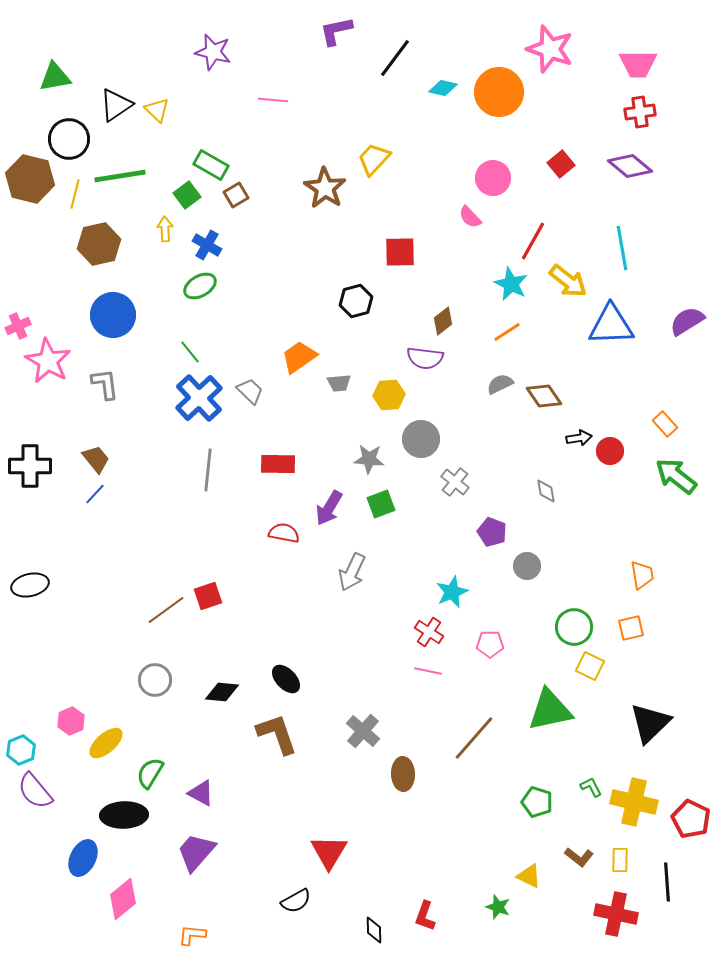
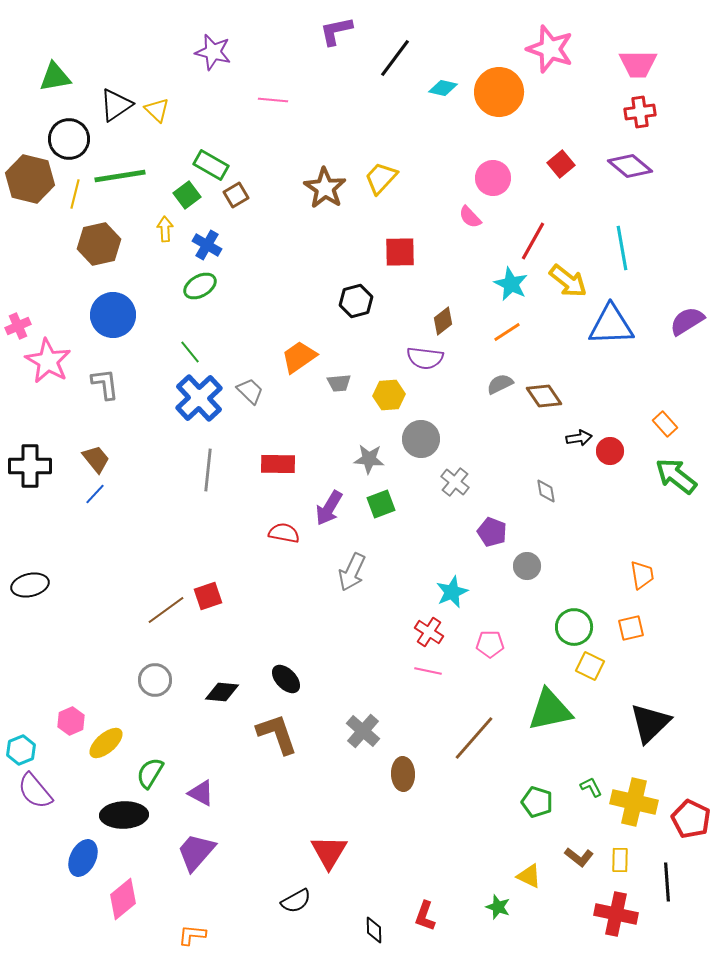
yellow trapezoid at (374, 159): moved 7 px right, 19 px down
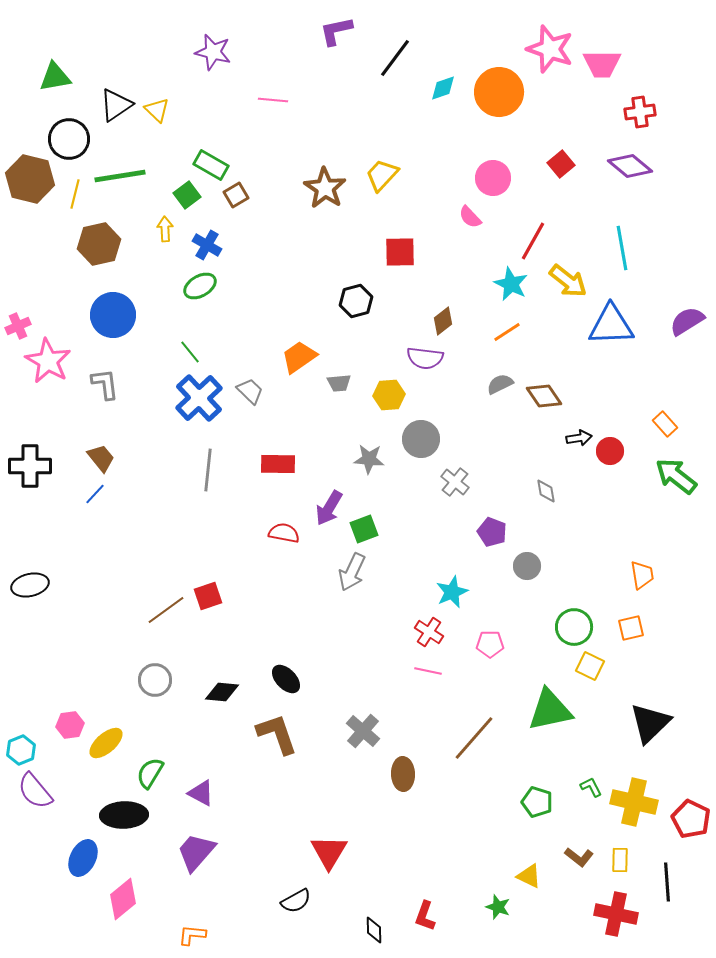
pink trapezoid at (638, 64): moved 36 px left
cyan diamond at (443, 88): rotated 32 degrees counterclockwise
yellow trapezoid at (381, 178): moved 1 px right, 3 px up
brown trapezoid at (96, 459): moved 5 px right, 1 px up
green square at (381, 504): moved 17 px left, 25 px down
pink hexagon at (71, 721): moved 1 px left, 4 px down; rotated 16 degrees clockwise
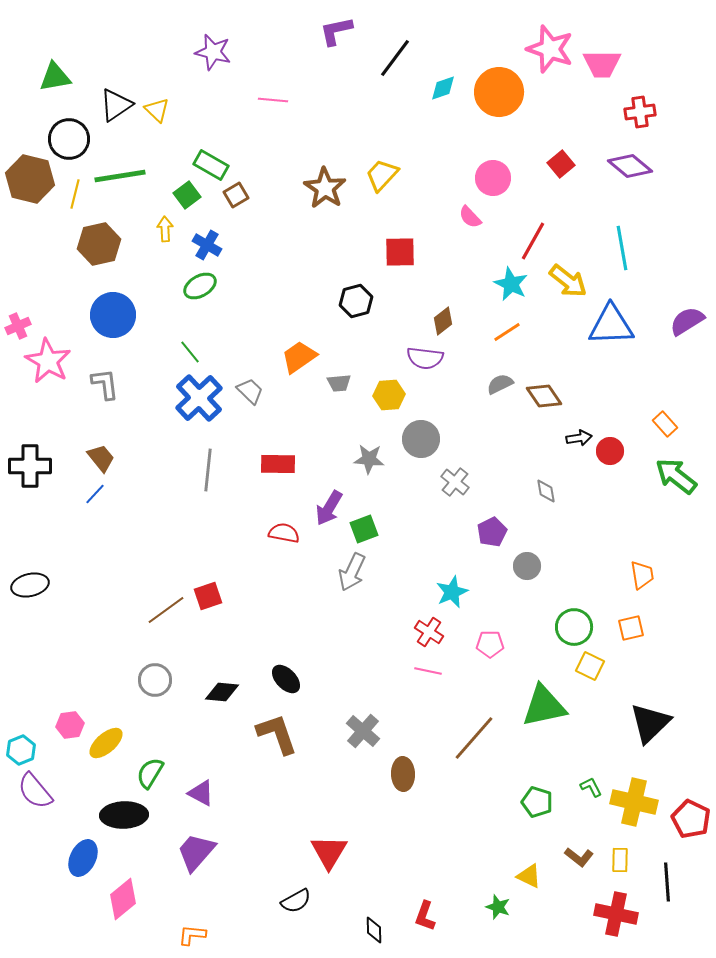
purple pentagon at (492, 532): rotated 24 degrees clockwise
green triangle at (550, 710): moved 6 px left, 4 px up
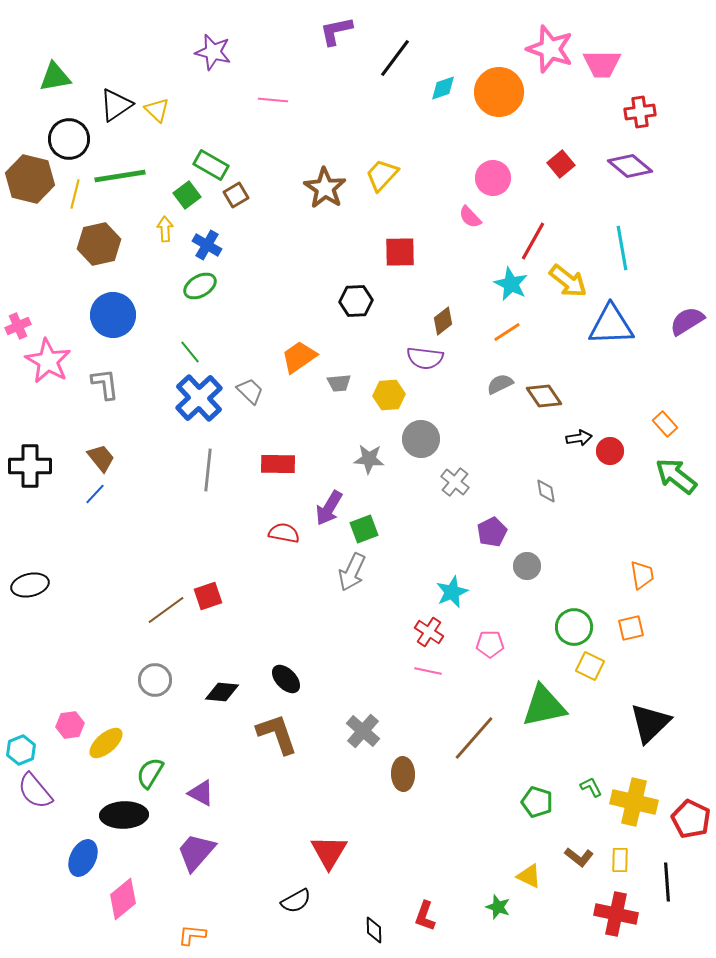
black hexagon at (356, 301): rotated 12 degrees clockwise
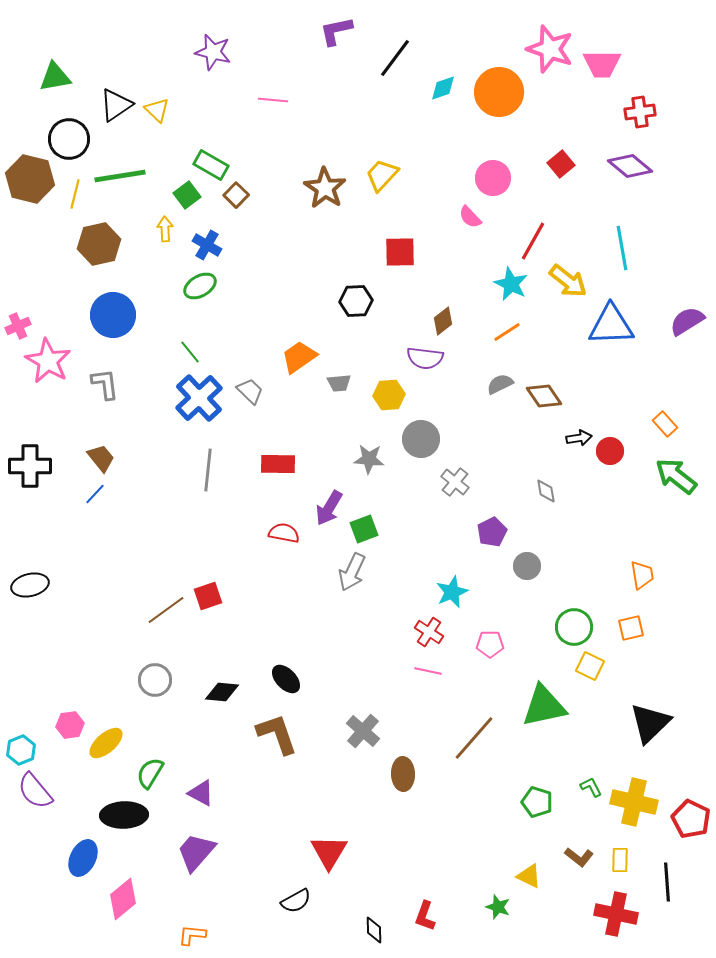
brown square at (236, 195): rotated 15 degrees counterclockwise
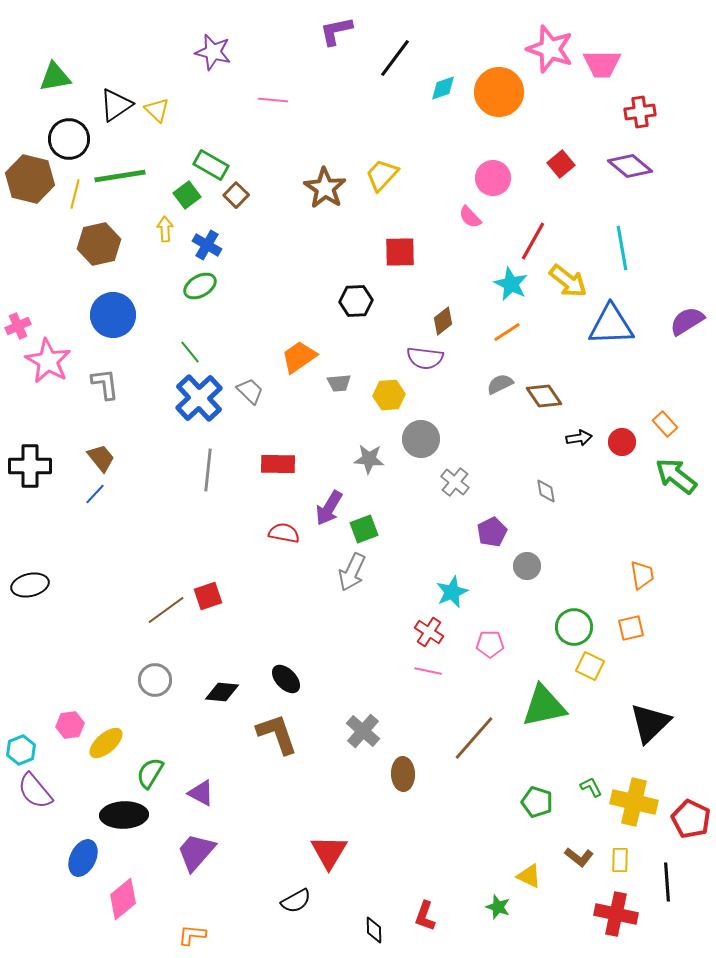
red circle at (610, 451): moved 12 px right, 9 px up
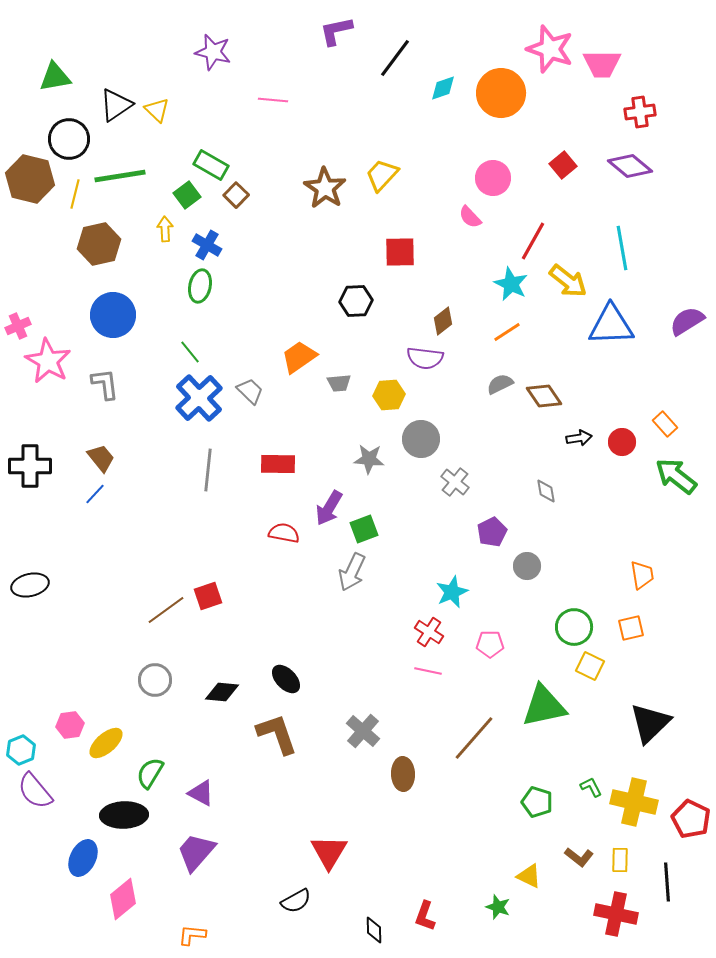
orange circle at (499, 92): moved 2 px right, 1 px down
red square at (561, 164): moved 2 px right, 1 px down
green ellipse at (200, 286): rotated 48 degrees counterclockwise
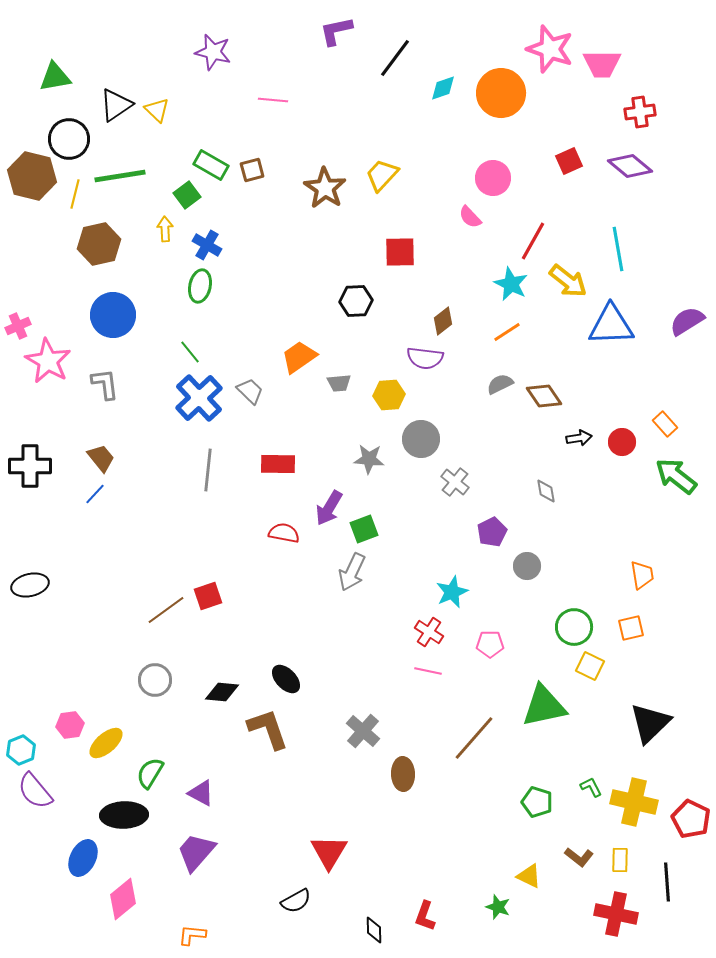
red square at (563, 165): moved 6 px right, 4 px up; rotated 16 degrees clockwise
brown hexagon at (30, 179): moved 2 px right, 3 px up
brown square at (236, 195): moved 16 px right, 25 px up; rotated 30 degrees clockwise
cyan line at (622, 248): moved 4 px left, 1 px down
brown L-shape at (277, 734): moved 9 px left, 5 px up
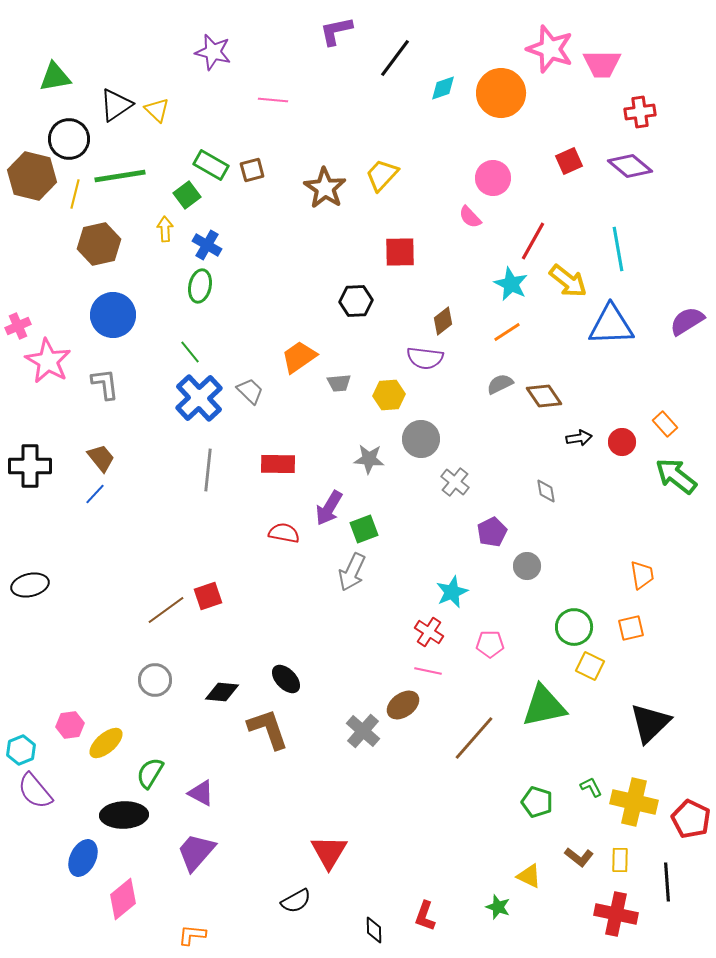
brown ellipse at (403, 774): moved 69 px up; rotated 56 degrees clockwise
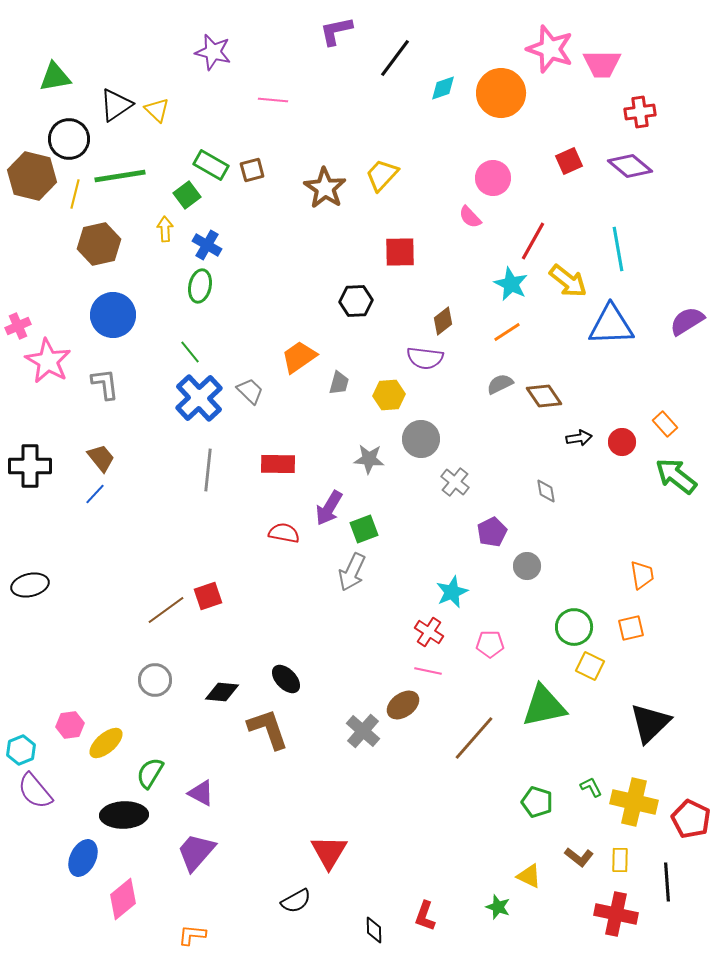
gray trapezoid at (339, 383): rotated 70 degrees counterclockwise
